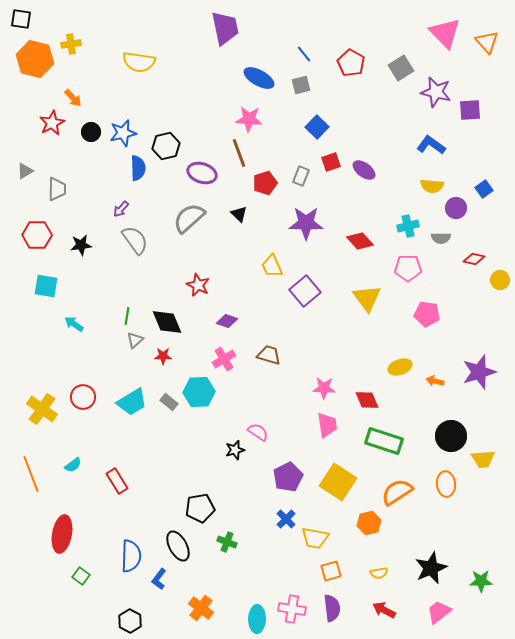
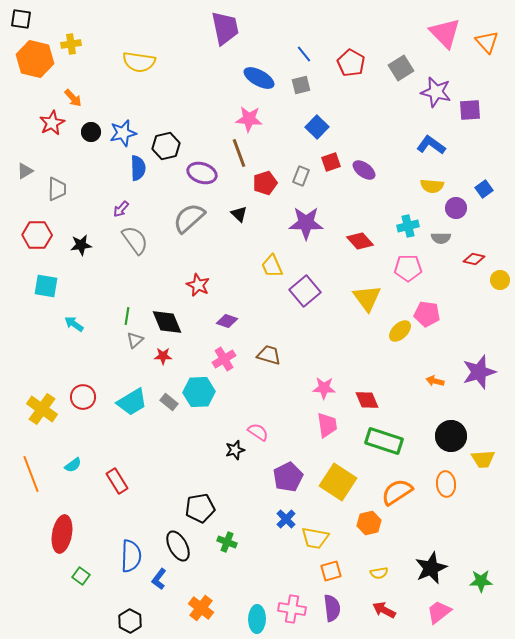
yellow ellipse at (400, 367): moved 36 px up; rotated 25 degrees counterclockwise
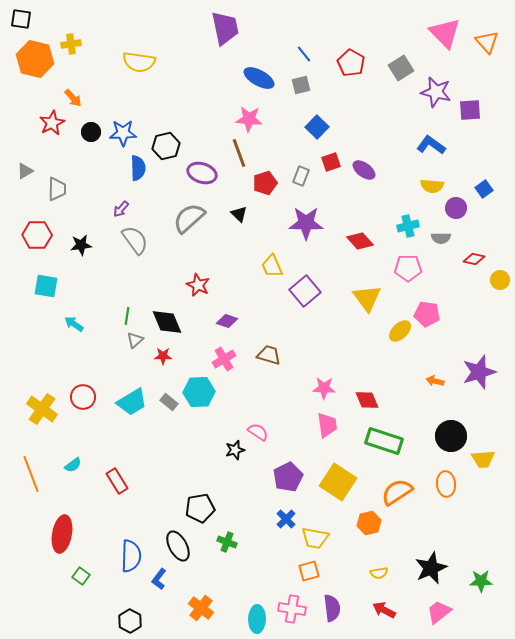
blue star at (123, 133): rotated 12 degrees clockwise
orange square at (331, 571): moved 22 px left
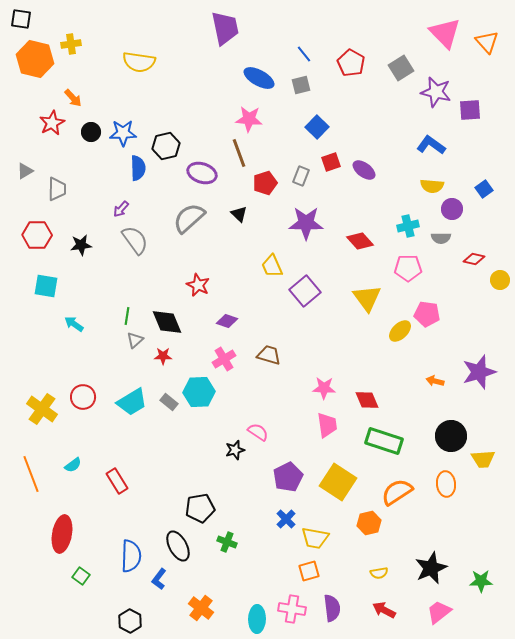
purple circle at (456, 208): moved 4 px left, 1 px down
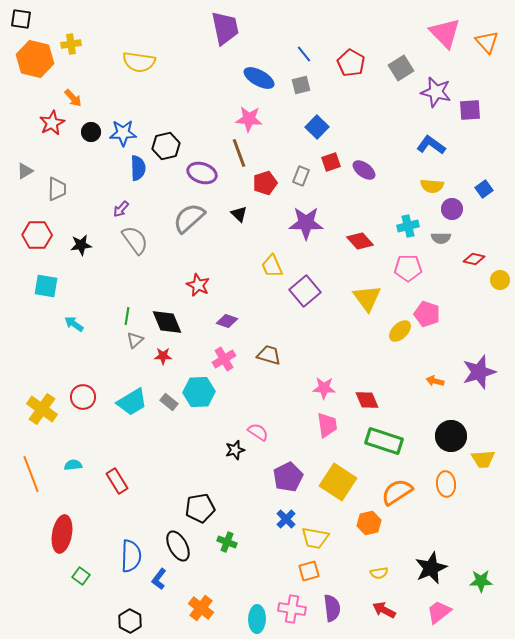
pink pentagon at (427, 314): rotated 10 degrees clockwise
cyan semicircle at (73, 465): rotated 150 degrees counterclockwise
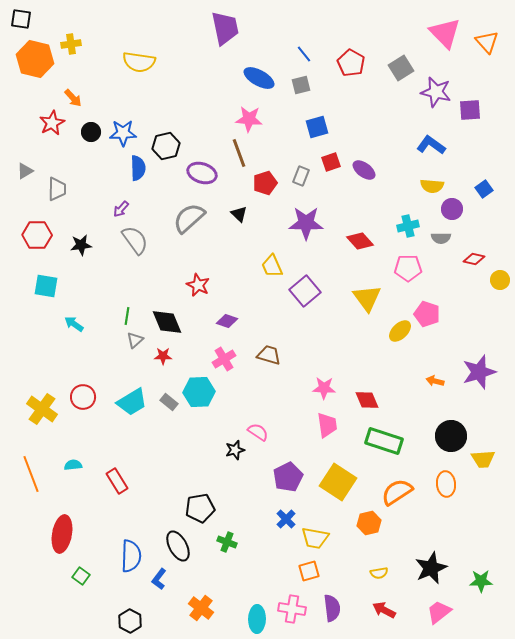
blue square at (317, 127): rotated 30 degrees clockwise
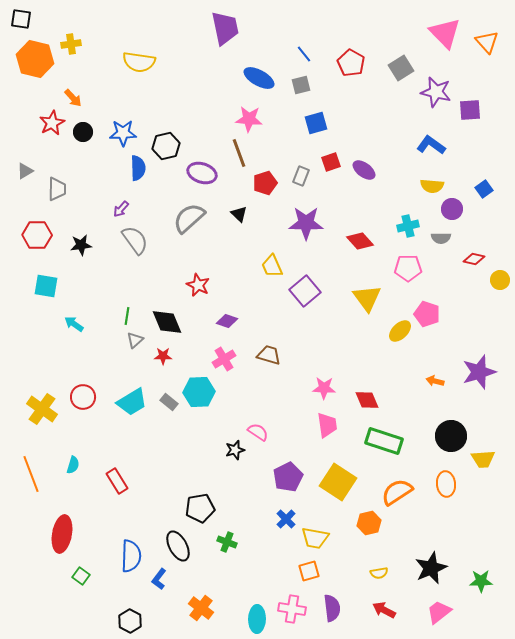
blue square at (317, 127): moved 1 px left, 4 px up
black circle at (91, 132): moved 8 px left
cyan semicircle at (73, 465): rotated 114 degrees clockwise
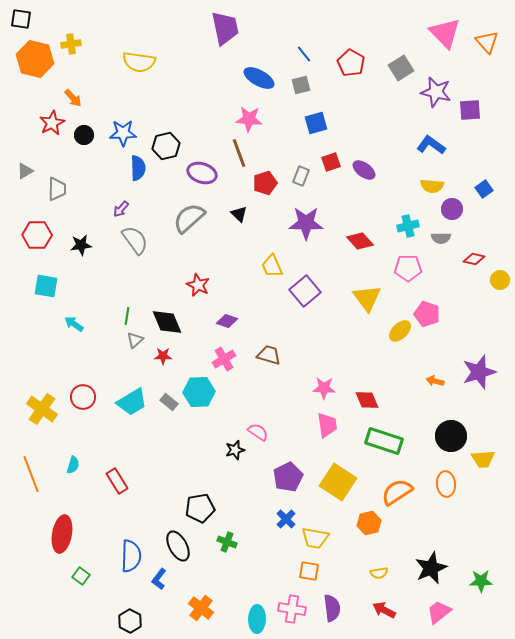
black circle at (83, 132): moved 1 px right, 3 px down
orange square at (309, 571): rotated 25 degrees clockwise
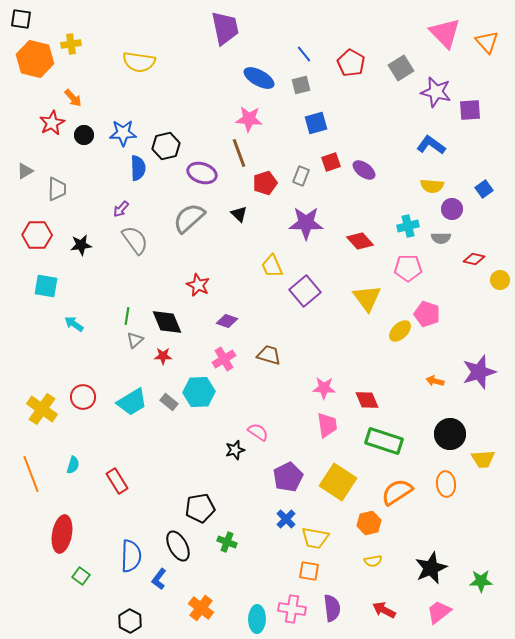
black circle at (451, 436): moved 1 px left, 2 px up
yellow semicircle at (379, 573): moved 6 px left, 12 px up
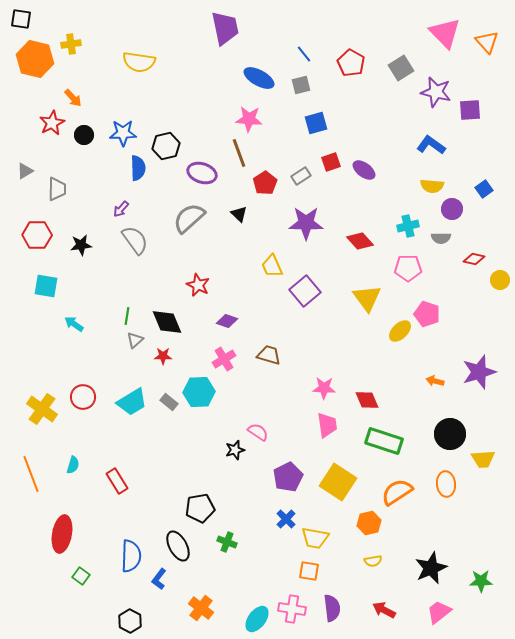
gray rectangle at (301, 176): rotated 36 degrees clockwise
red pentagon at (265, 183): rotated 15 degrees counterclockwise
cyan ellipse at (257, 619): rotated 36 degrees clockwise
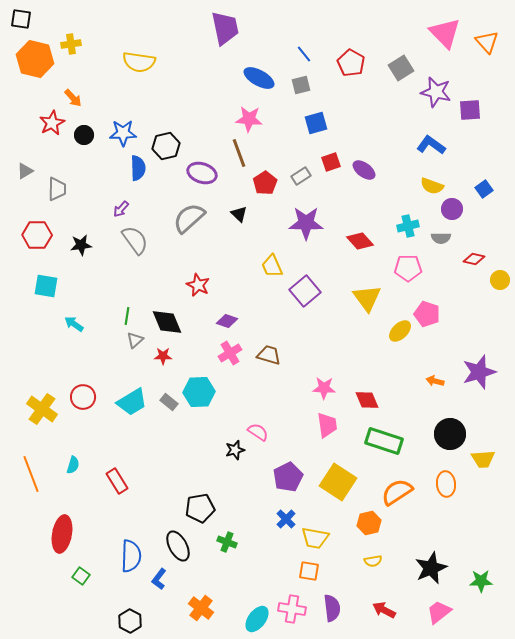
yellow semicircle at (432, 186): rotated 15 degrees clockwise
pink cross at (224, 359): moved 6 px right, 6 px up
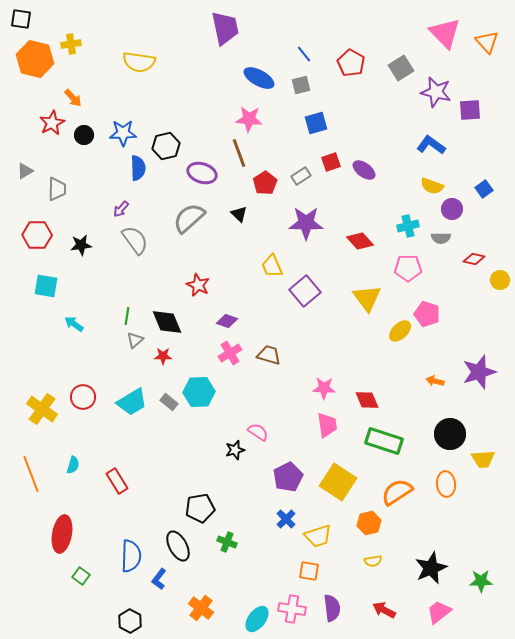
yellow trapezoid at (315, 538): moved 3 px right, 2 px up; rotated 28 degrees counterclockwise
